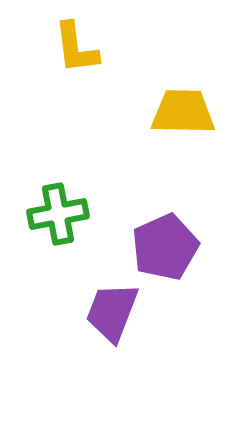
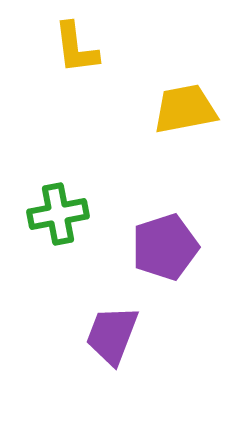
yellow trapezoid: moved 2 px right, 3 px up; rotated 12 degrees counterclockwise
purple pentagon: rotated 6 degrees clockwise
purple trapezoid: moved 23 px down
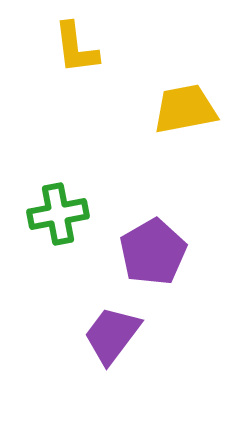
purple pentagon: moved 12 px left, 5 px down; rotated 12 degrees counterclockwise
purple trapezoid: rotated 16 degrees clockwise
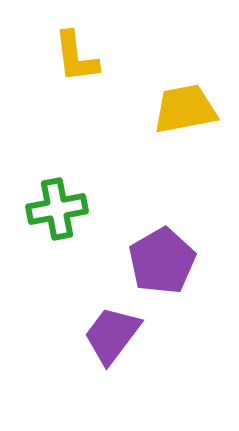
yellow L-shape: moved 9 px down
green cross: moved 1 px left, 5 px up
purple pentagon: moved 9 px right, 9 px down
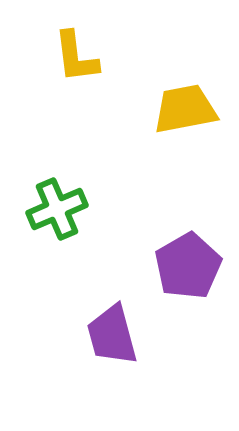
green cross: rotated 12 degrees counterclockwise
purple pentagon: moved 26 px right, 5 px down
purple trapezoid: rotated 52 degrees counterclockwise
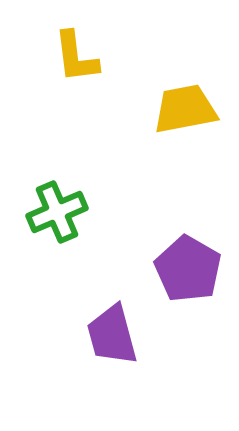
green cross: moved 3 px down
purple pentagon: moved 3 px down; rotated 12 degrees counterclockwise
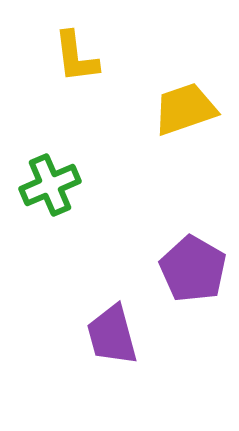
yellow trapezoid: rotated 8 degrees counterclockwise
green cross: moved 7 px left, 27 px up
purple pentagon: moved 5 px right
